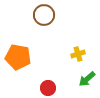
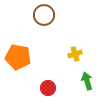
yellow cross: moved 3 px left
green arrow: moved 2 px down; rotated 114 degrees clockwise
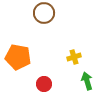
brown circle: moved 2 px up
yellow cross: moved 1 px left, 3 px down
red circle: moved 4 px left, 4 px up
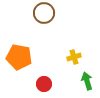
orange pentagon: moved 1 px right
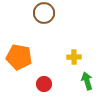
yellow cross: rotated 16 degrees clockwise
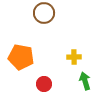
orange pentagon: moved 2 px right
green arrow: moved 2 px left
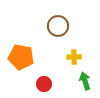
brown circle: moved 14 px right, 13 px down
